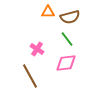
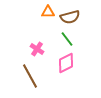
pink diamond: rotated 20 degrees counterclockwise
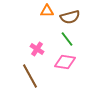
orange triangle: moved 1 px left, 1 px up
pink diamond: moved 1 px left, 1 px up; rotated 35 degrees clockwise
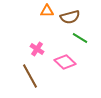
green line: moved 13 px right, 1 px up; rotated 21 degrees counterclockwise
pink diamond: rotated 35 degrees clockwise
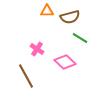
brown line: moved 4 px left
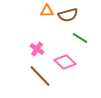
brown semicircle: moved 2 px left, 2 px up
brown line: moved 14 px right; rotated 15 degrees counterclockwise
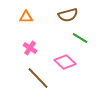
orange triangle: moved 21 px left, 6 px down
pink cross: moved 7 px left, 1 px up
brown line: moved 2 px left, 2 px down
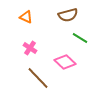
orange triangle: rotated 24 degrees clockwise
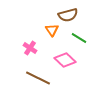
orange triangle: moved 26 px right, 13 px down; rotated 32 degrees clockwise
green line: moved 1 px left
pink diamond: moved 2 px up
brown line: rotated 20 degrees counterclockwise
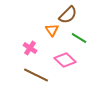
brown semicircle: rotated 30 degrees counterclockwise
brown line: moved 2 px left, 3 px up
